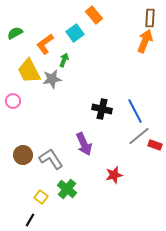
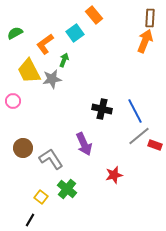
brown circle: moved 7 px up
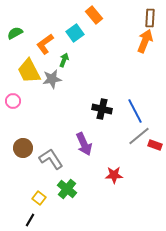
red star: rotated 12 degrees clockwise
yellow square: moved 2 px left, 1 px down
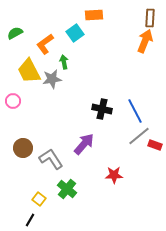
orange rectangle: rotated 54 degrees counterclockwise
green arrow: moved 2 px down; rotated 32 degrees counterclockwise
purple arrow: rotated 115 degrees counterclockwise
yellow square: moved 1 px down
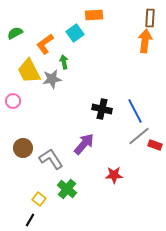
orange arrow: rotated 15 degrees counterclockwise
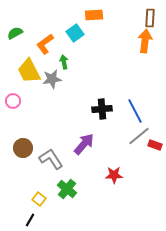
black cross: rotated 18 degrees counterclockwise
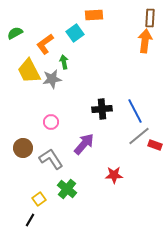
pink circle: moved 38 px right, 21 px down
yellow square: rotated 16 degrees clockwise
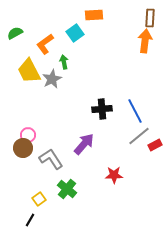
gray star: rotated 18 degrees counterclockwise
pink circle: moved 23 px left, 13 px down
red rectangle: rotated 48 degrees counterclockwise
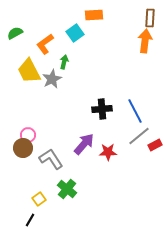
green arrow: rotated 24 degrees clockwise
red star: moved 6 px left, 23 px up
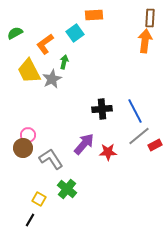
yellow square: rotated 24 degrees counterclockwise
